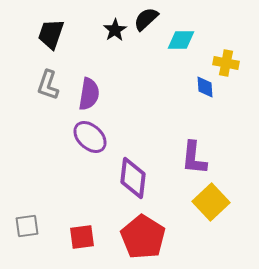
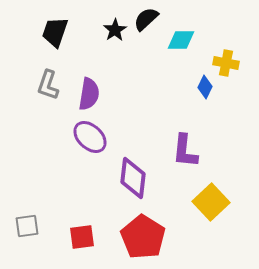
black trapezoid: moved 4 px right, 2 px up
blue diamond: rotated 30 degrees clockwise
purple L-shape: moved 9 px left, 7 px up
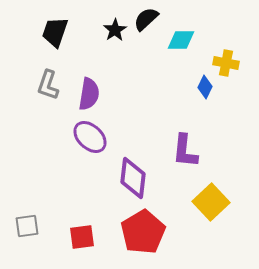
red pentagon: moved 5 px up; rotated 9 degrees clockwise
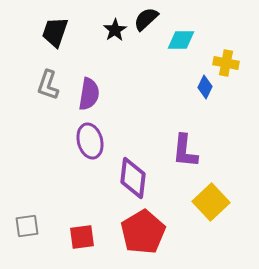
purple ellipse: moved 4 px down; rotated 32 degrees clockwise
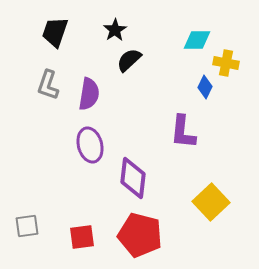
black semicircle: moved 17 px left, 41 px down
cyan diamond: moved 16 px right
purple ellipse: moved 4 px down
purple L-shape: moved 2 px left, 19 px up
red pentagon: moved 3 px left, 3 px down; rotated 27 degrees counterclockwise
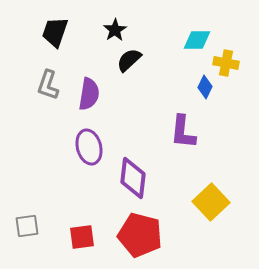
purple ellipse: moved 1 px left, 2 px down
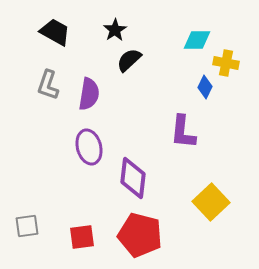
black trapezoid: rotated 100 degrees clockwise
